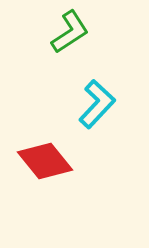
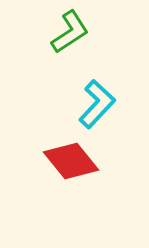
red diamond: moved 26 px right
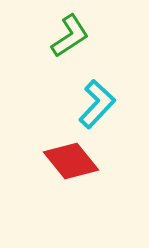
green L-shape: moved 4 px down
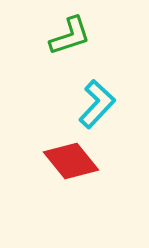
green L-shape: rotated 15 degrees clockwise
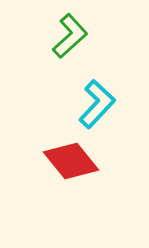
green L-shape: rotated 24 degrees counterclockwise
